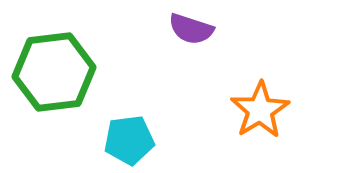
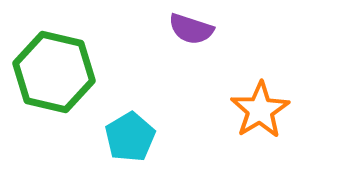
green hexagon: rotated 20 degrees clockwise
cyan pentagon: moved 1 px right, 3 px up; rotated 24 degrees counterclockwise
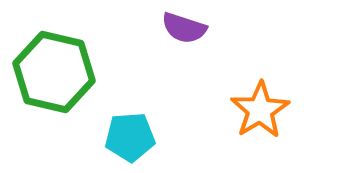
purple semicircle: moved 7 px left, 1 px up
cyan pentagon: rotated 27 degrees clockwise
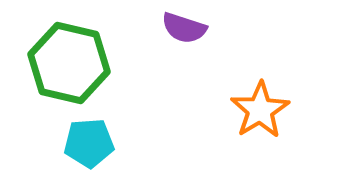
green hexagon: moved 15 px right, 9 px up
cyan pentagon: moved 41 px left, 6 px down
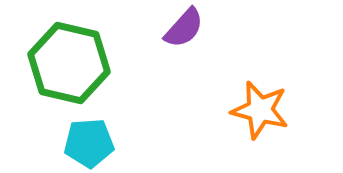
purple semicircle: rotated 66 degrees counterclockwise
orange star: rotated 26 degrees counterclockwise
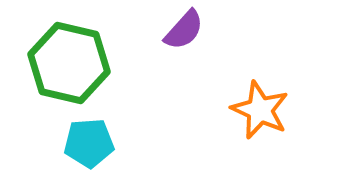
purple semicircle: moved 2 px down
orange star: rotated 10 degrees clockwise
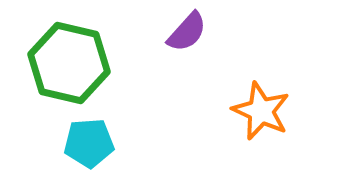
purple semicircle: moved 3 px right, 2 px down
orange star: moved 1 px right, 1 px down
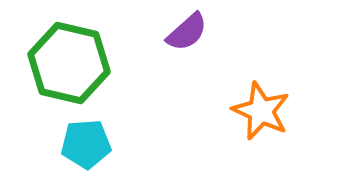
purple semicircle: rotated 6 degrees clockwise
cyan pentagon: moved 3 px left, 1 px down
